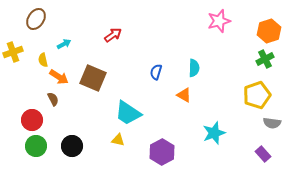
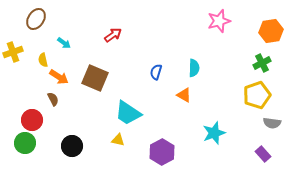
orange hexagon: moved 2 px right; rotated 10 degrees clockwise
cyan arrow: moved 1 px up; rotated 64 degrees clockwise
green cross: moved 3 px left, 4 px down
brown square: moved 2 px right
green circle: moved 11 px left, 3 px up
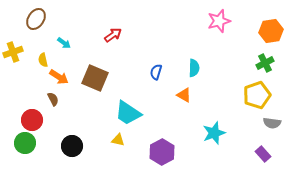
green cross: moved 3 px right
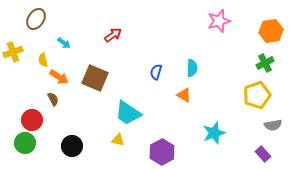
cyan semicircle: moved 2 px left
gray semicircle: moved 1 px right, 2 px down; rotated 18 degrees counterclockwise
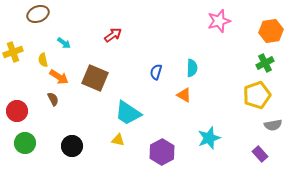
brown ellipse: moved 2 px right, 5 px up; rotated 35 degrees clockwise
red circle: moved 15 px left, 9 px up
cyan star: moved 5 px left, 5 px down
purple rectangle: moved 3 px left
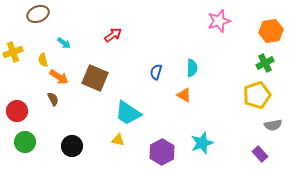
cyan star: moved 7 px left, 5 px down
green circle: moved 1 px up
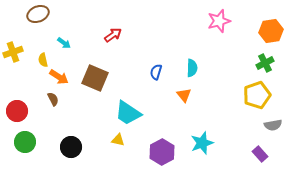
orange triangle: rotated 21 degrees clockwise
black circle: moved 1 px left, 1 px down
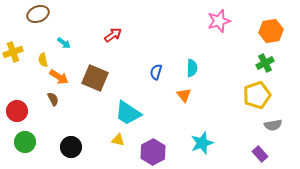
purple hexagon: moved 9 px left
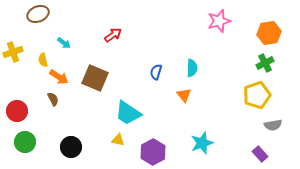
orange hexagon: moved 2 px left, 2 px down
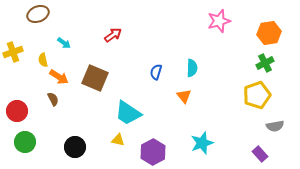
orange triangle: moved 1 px down
gray semicircle: moved 2 px right, 1 px down
black circle: moved 4 px right
